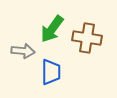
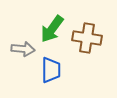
gray arrow: moved 2 px up
blue trapezoid: moved 2 px up
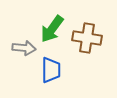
gray arrow: moved 1 px right, 1 px up
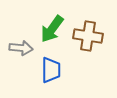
brown cross: moved 1 px right, 2 px up
gray arrow: moved 3 px left
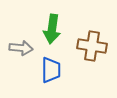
green arrow: rotated 28 degrees counterclockwise
brown cross: moved 4 px right, 10 px down
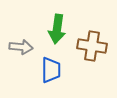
green arrow: moved 5 px right
gray arrow: moved 1 px up
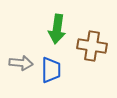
gray arrow: moved 16 px down
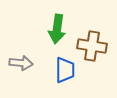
blue trapezoid: moved 14 px right
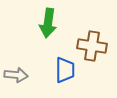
green arrow: moved 9 px left, 6 px up
gray arrow: moved 5 px left, 12 px down
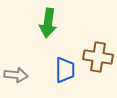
brown cross: moved 6 px right, 11 px down
